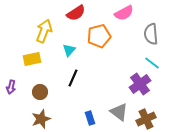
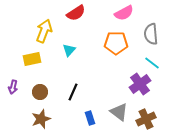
orange pentagon: moved 17 px right, 7 px down; rotated 15 degrees clockwise
black line: moved 14 px down
purple arrow: moved 2 px right
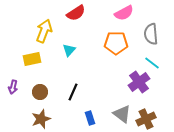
purple cross: moved 1 px left, 2 px up
gray triangle: moved 3 px right, 2 px down
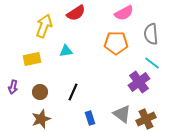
yellow arrow: moved 5 px up
cyan triangle: moved 3 px left, 1 px down; rotated 40 degrees clockwise
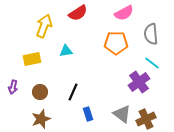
red semicircle: moved 2 px right
blue rectangle: moved 2 px left, 4 px up
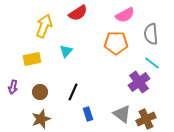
pink semicircle: moved 1 px right, 2 px down
cyan triangle: rotated 40 degrees counterclockwise
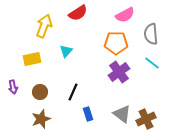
purple cross: moved 20 px left, 10 px up
purple arrow: rotated 24 degrees counterclockwise
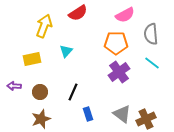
purple arrow: moved 1 px right, 1 px up; rotated 104 degrees clockwise
